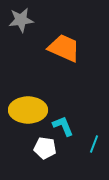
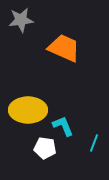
cyan line: moved 1 px up
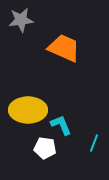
cyan L-shape: moved 2 px left, 1 px up
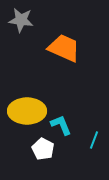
gray star: rotated 15 degrees clockwise
yellow ellipse: moved 1 px left, 1 px down
cyan line: moved 3 px up
white pentagon: moved 2 px left, 1 px down; rotated 20 degrees clockwise
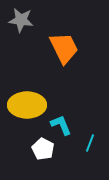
orange trapezoid: rotated 40 degrees clockwise
yellow ellipse: moved 6 px up
cyan line: moved 4 px left, 3 px down
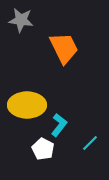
cyan L-shape: moved 2 px left; rotated 60 degrees clockwise
cyan line: rotated 24 degrees clockwise
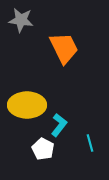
cyan line: rotated 60 degrees counterclockwise
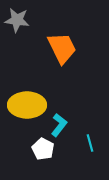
gray star: moved 4 px left
orange trapezoid: moved 2 px left
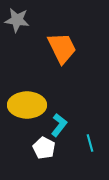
white pentagon: moved 1 px right, 1 px up
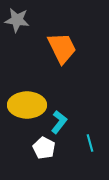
cyan L-shape: moved 3 px up
